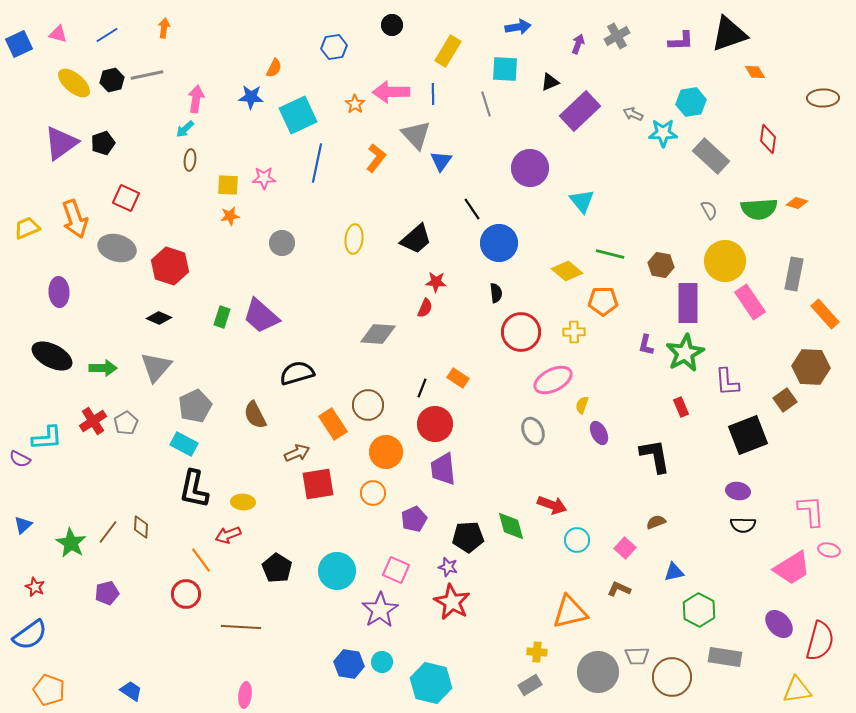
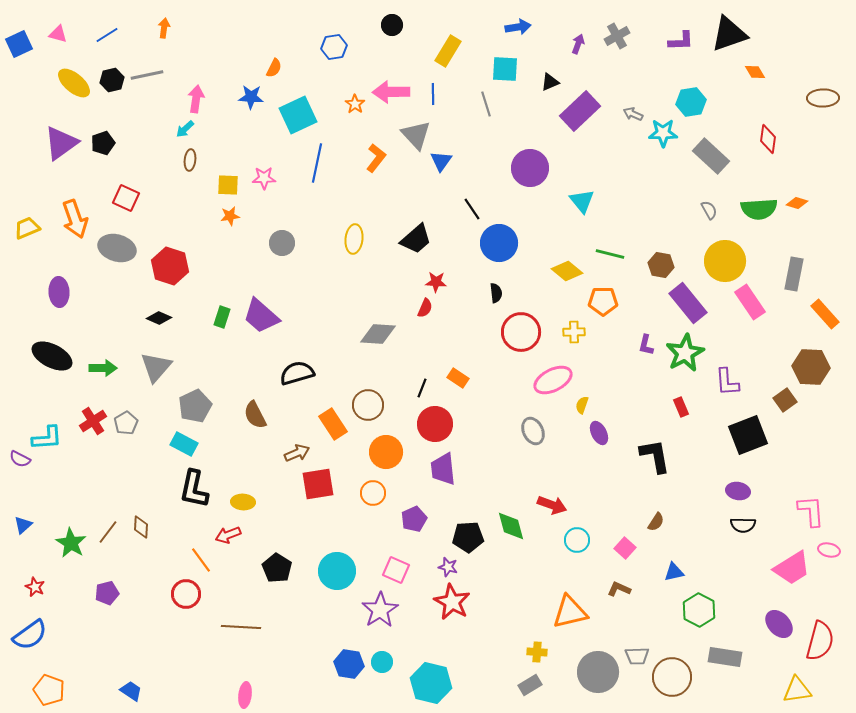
purple rectangle at (688, 303): rotated 39 degrees counterclockwise
brown semicircle at (656, 522): rotated 144 degrees clockwise
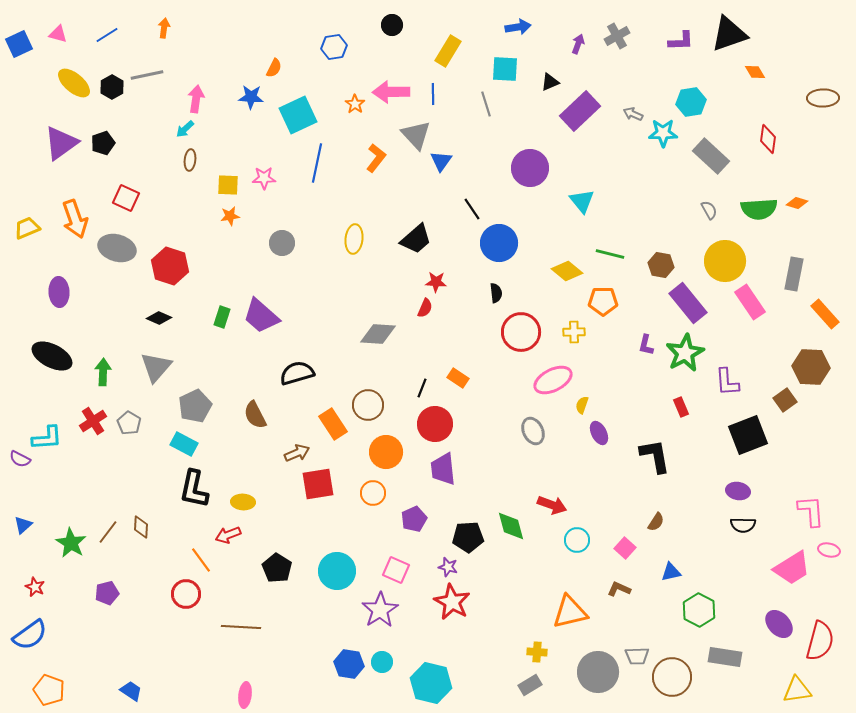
black hexagon at (112, 80): moved 7 px down; rotated 15 degrees counterclockwise
green arrow at (103, 368): moved 4 px down; rotated 88 degrees counterclockwise
gray pentagon at (126, 423): moved 3 px right; rotated 10 degrees counterclockwise
blue triangle at (674, 572): moved 3 px left
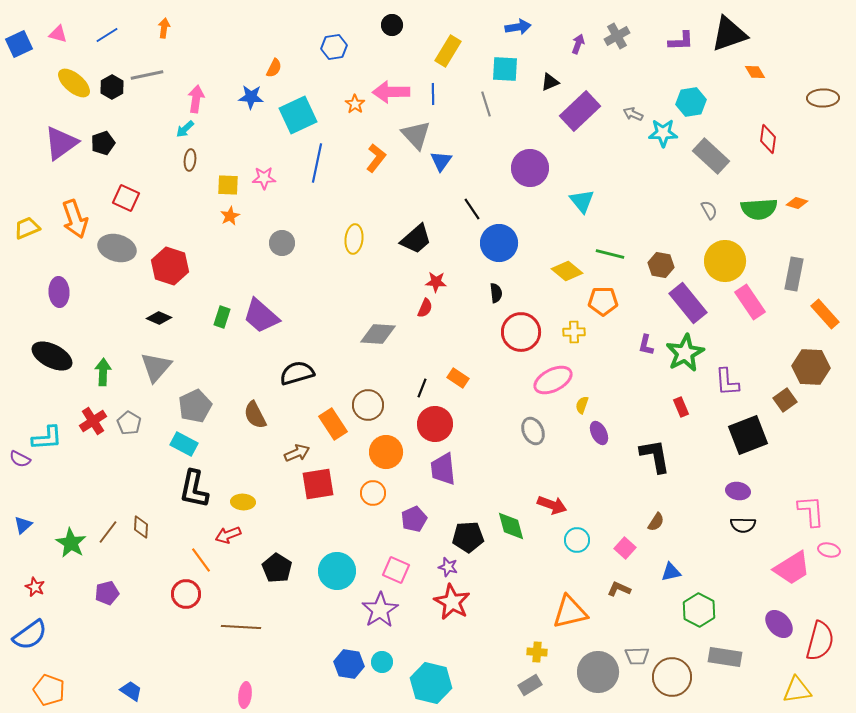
orange star at (230, 216): rotated 18 degrees counterclockwise
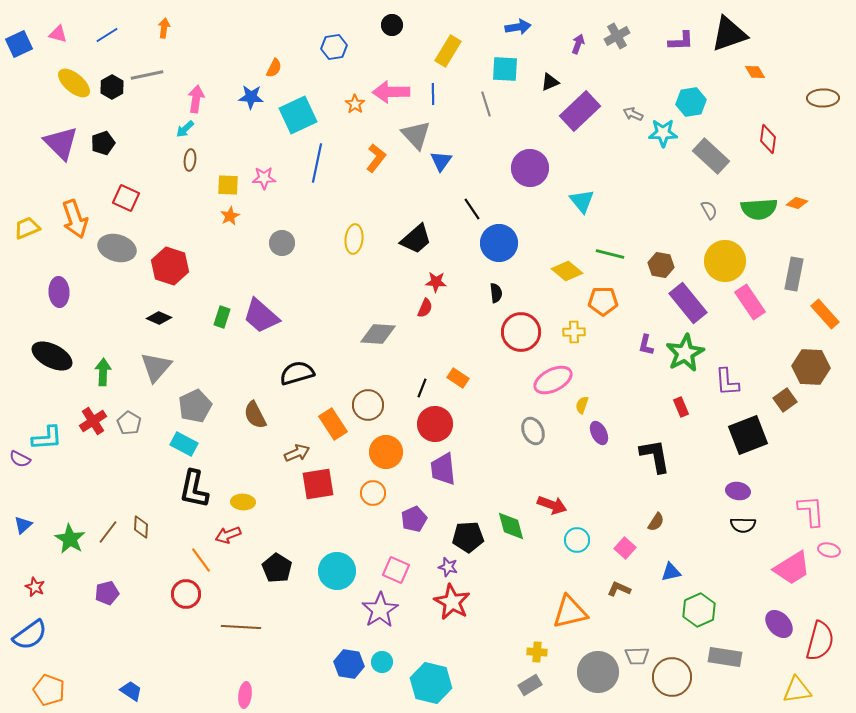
purple triangle at (61, 143): rotated 39 degrees counterclockwise
green star at (71, 543): moved 1 px left, 4 px up
green hexagon at (699, 610): rotated 8 degrees clockwise
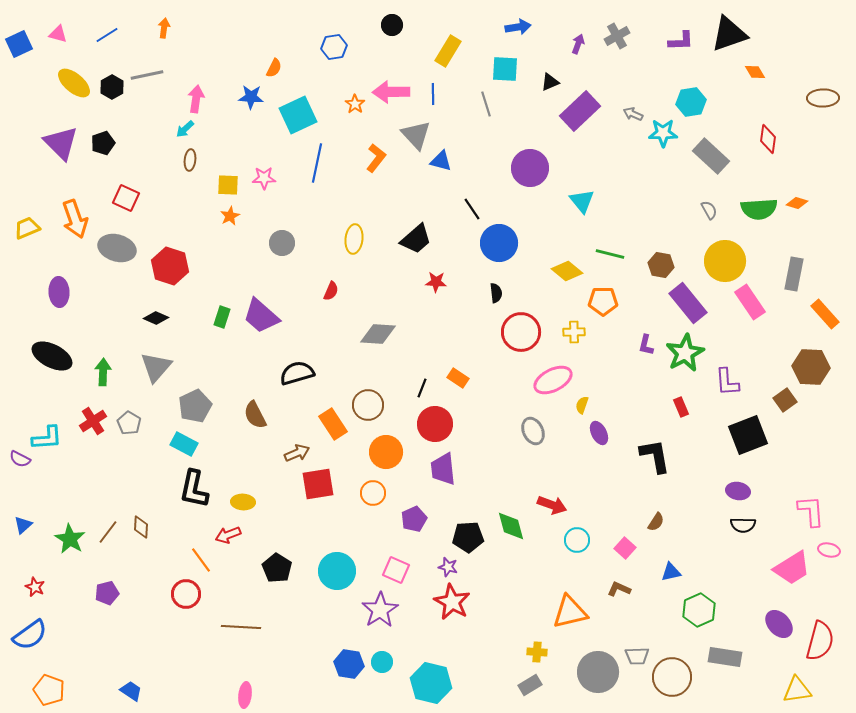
blue triangle at (441, 161): rotated 50 degrees counterclockwise
red semicircle at (425, 308): moved 94 px left, 17 px up
black diamond at (159, 318): moved 3 px left
